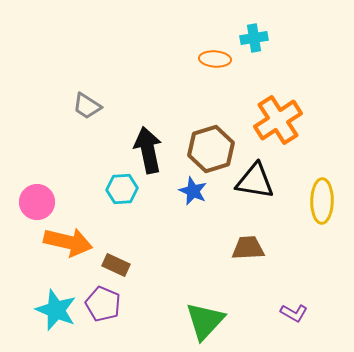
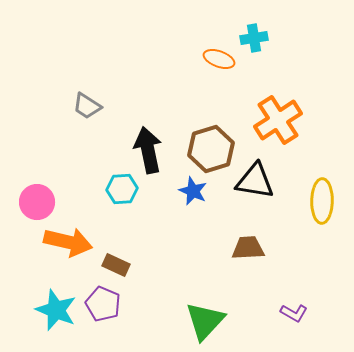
orange ellipse: moved 4 px right; rotated 16 degrees clockwise
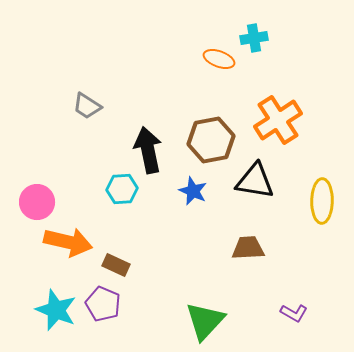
brown hexagon: moved 9 px up; rotated 6 degrees clockwise
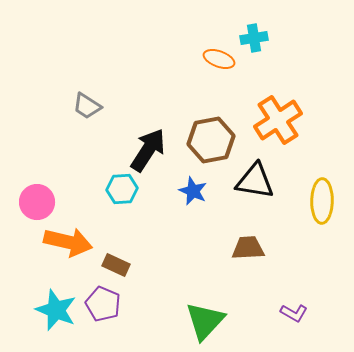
black arrow: rotated 45 degrees clockwise
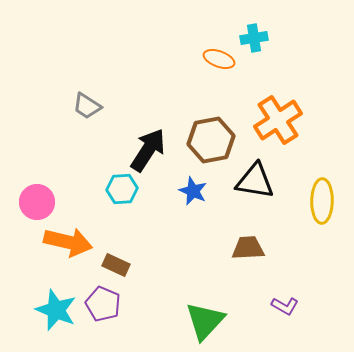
purple L-shape: moved 9 px left, 7 px up
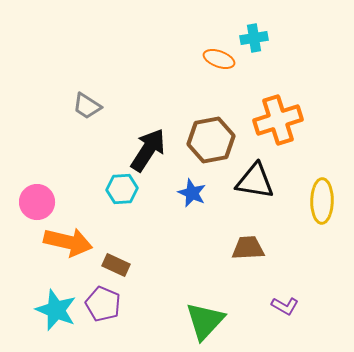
orange cross: rotated 15 degrees clockwise
blue star: moved 1 px left, 2 px down
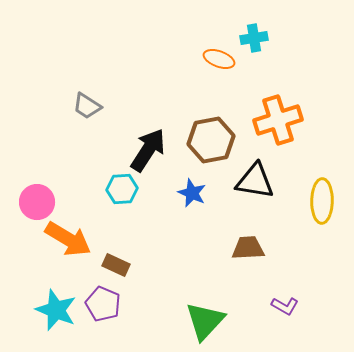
orange arrow: moved 3 px up; rotated 18 degrees clockwise
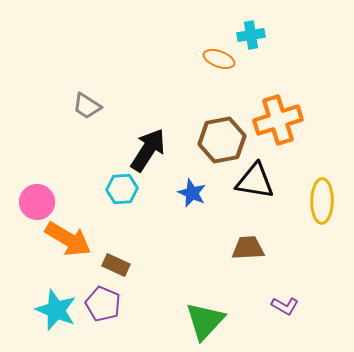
cyan cross: moved 3 px left, 3 px up
brown hexagon: moved 11 px right
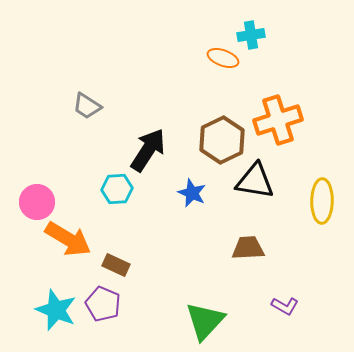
orange ellipse: moved 4 px right, 1 px up
brown hexagon: rotated 15 degrees counterclockwise
cyan hexagon: moved 5 px left
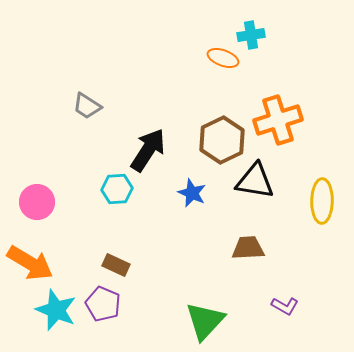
orange arrow: moved 38 px left, 24 px down
